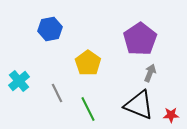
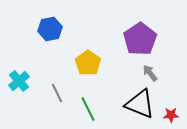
gray arrow: rotated 60 degrees counterclockwise
black triangle: moved 1 px right, 1 px up
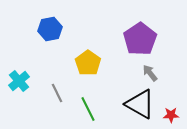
black triangle: rotated 8 degrees clockwise
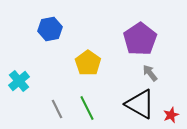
gray line: moved 16 px down
green line: moved 1 px left, 1 px up
red star: rotated 21 degrees counterclockwise
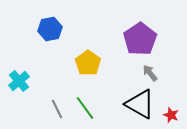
green line: moved 2 px left; rotated 10 degrees counterclockwise
red star: rotated 28 degrees counterclockwise
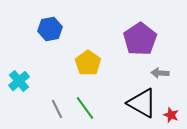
gray arrow: moved 10 px right; rotated 48 degrees counterclockwise
black triangle: moved 2 px right, 1 px up
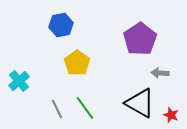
blue hexagon: moved 11 px right, 4 px up
yellow pentagon: moved 11 px left
black triangle: moved 2 px left
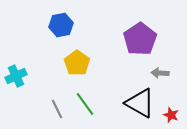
cyan cross: moved 3 px left, 5 px up; rotated 15 degrees clockwise
green line: moved 4 px up
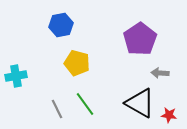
yellow pentagon: rotated 20 degrees counterclockwise
cyan cross: rotated 15 degrees clockwise
red star: moved 2 px left; rotated 14 degrees counterclockwise
